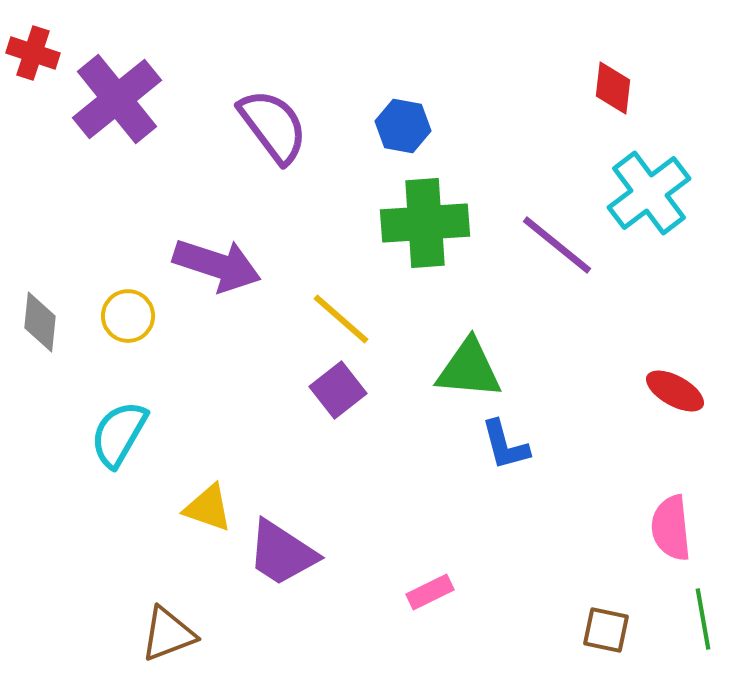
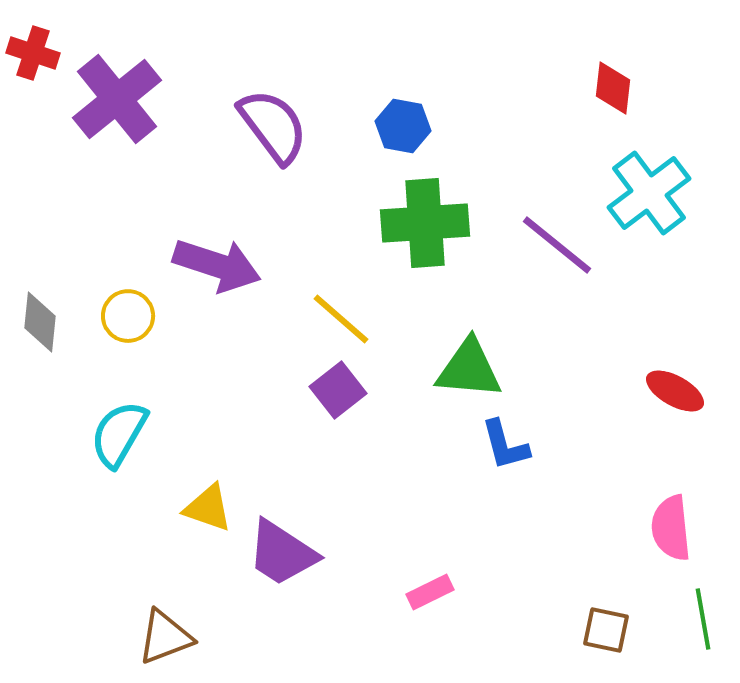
brown triangle: moved 3 px left, 3 px down
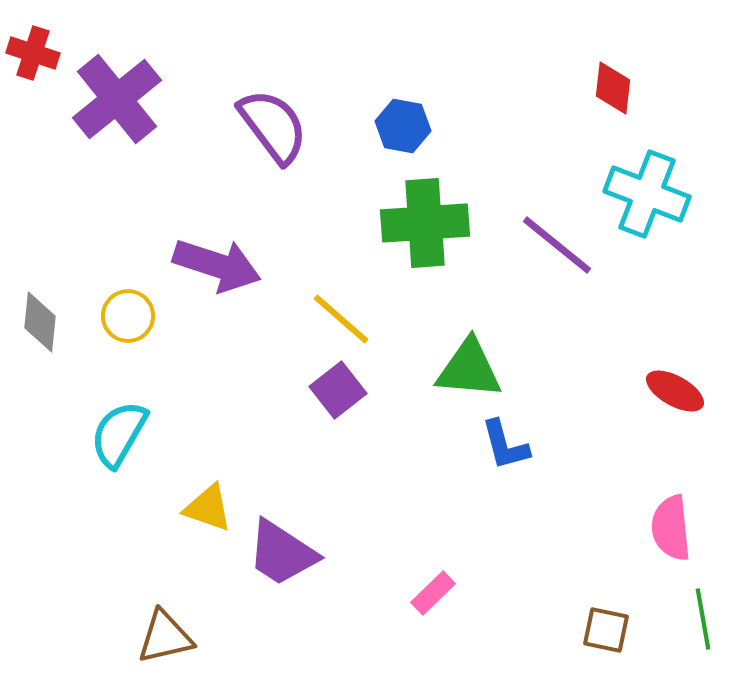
cyan cross: moved 2 px left, 1 px down; rotated 32 degrees counterclockwise
pink rectangle: moved 3 px right, 1 px down; rotated 18 degrees counterclockwise
brown triangle: rotated 8 degrees clockwise
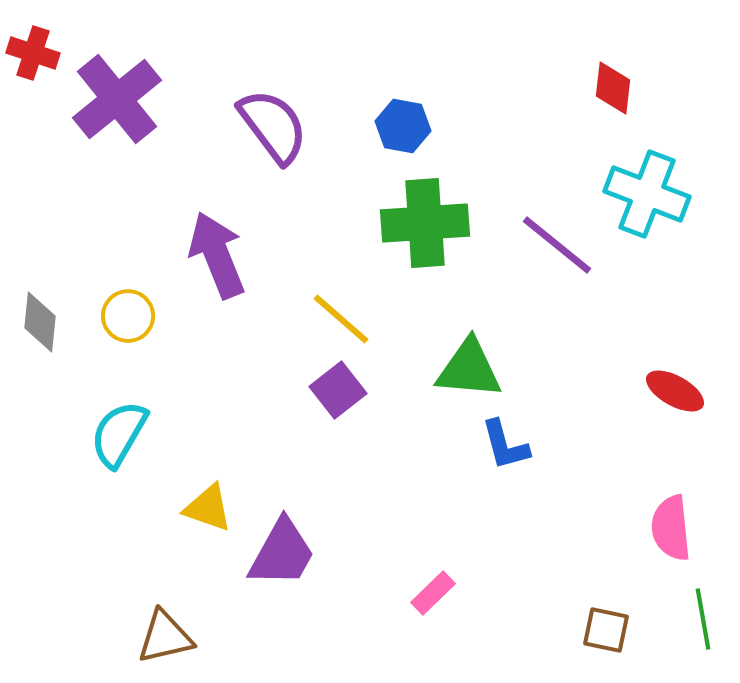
purple arrow: moved 10 px up; rotated 130 degrees counterclockwise
purple trapezoid: rotated 94 degrees counterclockwise
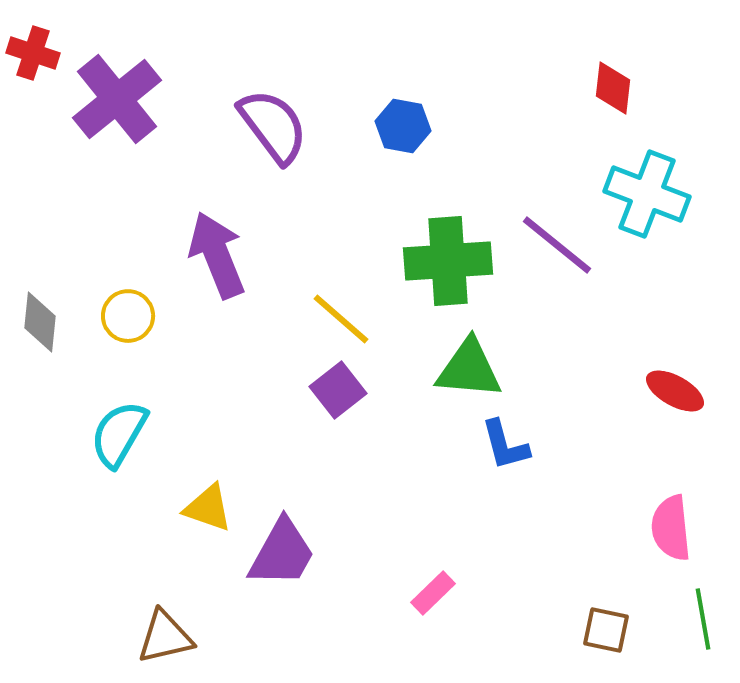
green cross: moved 23 px right, 38 px down
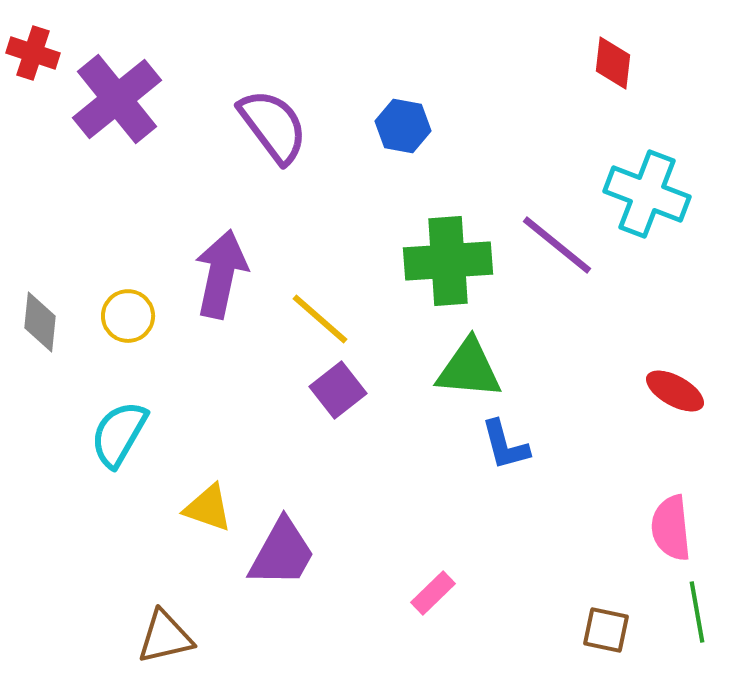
red diamond: moved 25 px up
purple arrow: moved 4 px right, 19 px down; rotated 34 degrees clockwise
yellow line: moved 21 px left
green line: moved 6 px left, 7 px up
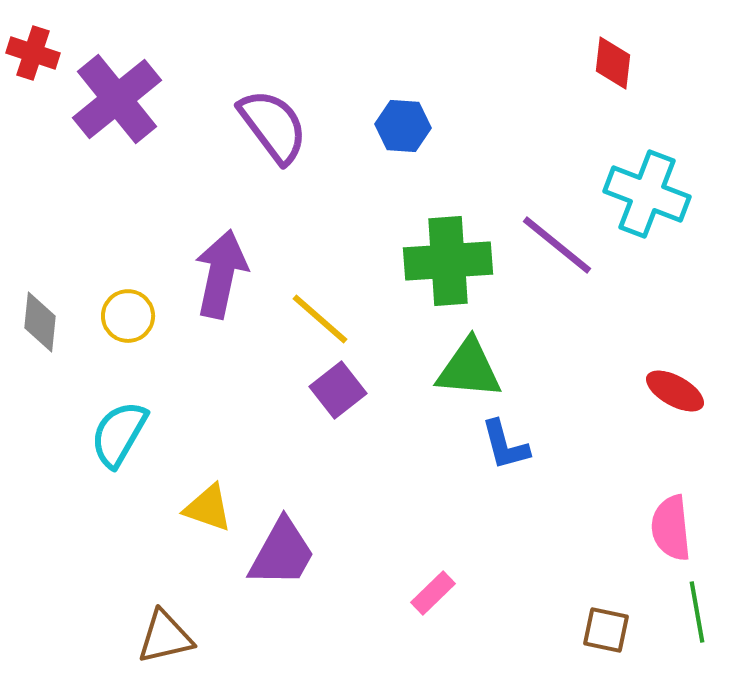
blue hexagon: rotated 6 degrees counterclockwise
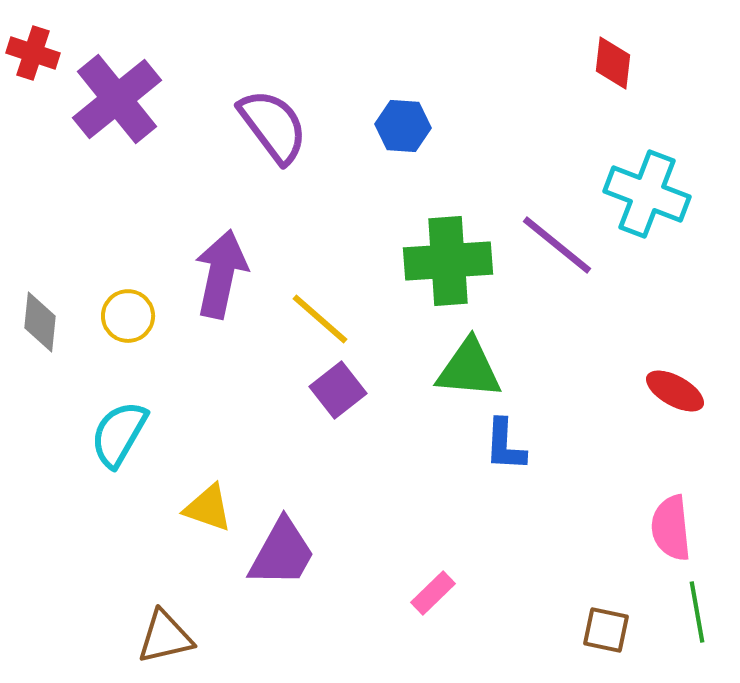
blue L-shape: rotated 18 degrees clockwise
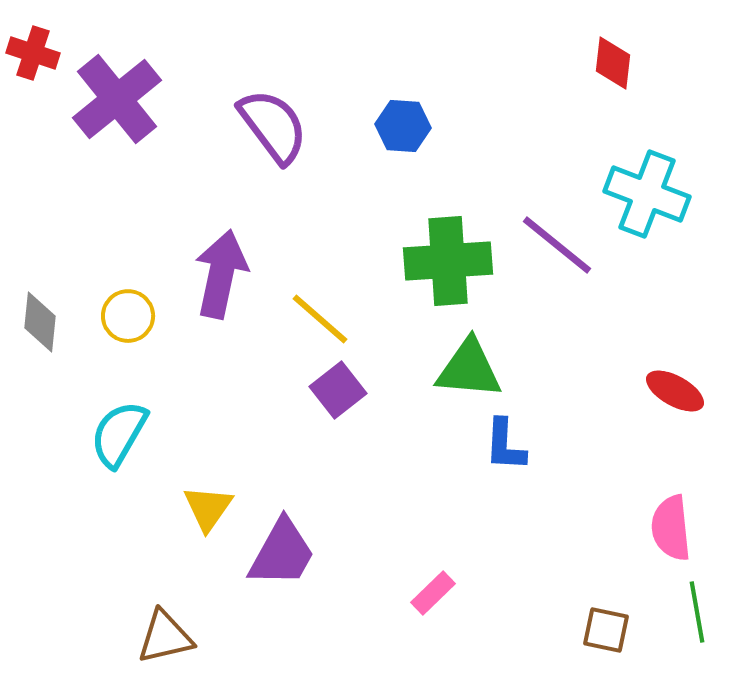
yellow triangle: rotated 46 degrees clockwise
